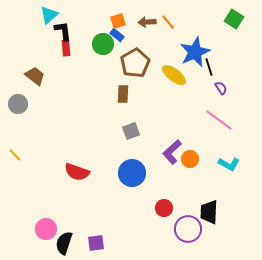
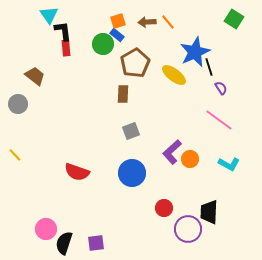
cyan triangle: rotated 24 degrees counterclockwise
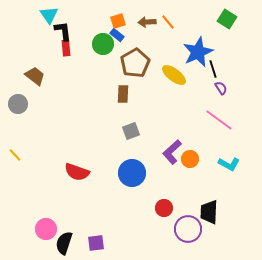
green square: moved 7 px left
blue star: moved 3 px right
black line: moved 4 px right, 2 px down
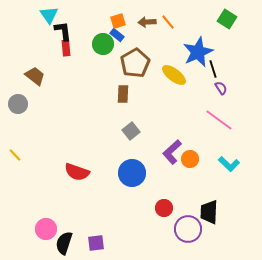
gray square: rotated 18 degrees counterclockwise
cyan L-shape: rotated 15 degrees clockwise
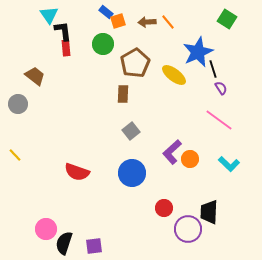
blue rectangle: moved 11 px left, 23 px up
purple square: moved 2 px left, 3 px down
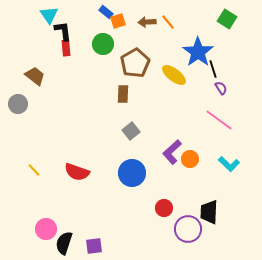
blue star: rotated 12 degrees counterclockwise
yellow line: moved 19 px right, 15 px down
